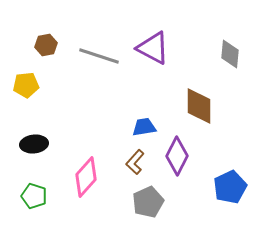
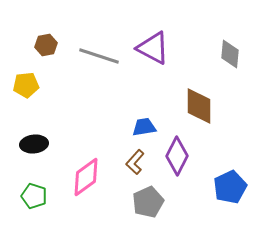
pink diamond: rotated 12 degrees clockwise
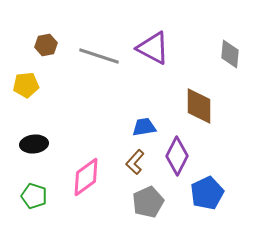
blue pentagon: moved 23 px left, 6 px down
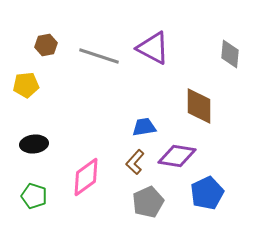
purple diamond: rotated 72 degrees clockwise
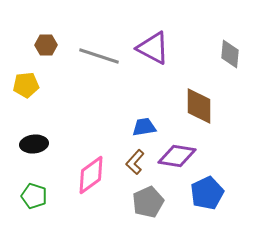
brown hexagon: rotated 10 degrees clockwise
pink diamond: moved 5 px right, 2 px up
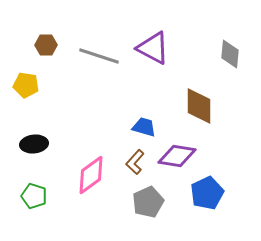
yellow pentagon: rotated 15 degrees clockwise
blue trapezoid: rotated 25 degrees clockwise
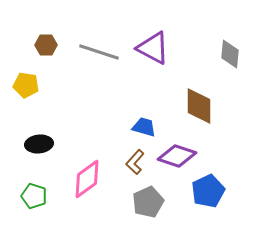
gray line: moved 4 px up
black ellipse: moved 5 px right
purple diamond: rotated 9 degrees clockwise
pink diamond: moved 4 px left, 4 px down
blue pentagon: moved 1 px right, 2 px up
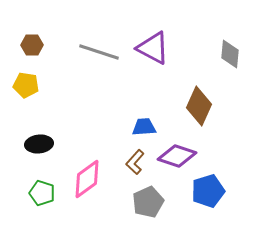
brown hexagon: moved 14 px left
brown diamond: rotated 24 degrees clockwise
blue trapezoid: rotated 20 degrees counterclockwise
blue pentagon: rotated 8 degrees clockwise
green pentagon: moved 8 px right, 3 px up
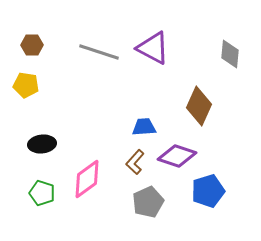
black ellipse: moved 3 px right
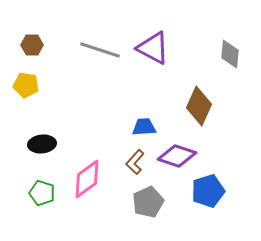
gray line: moved 1 px right, 2 px up
